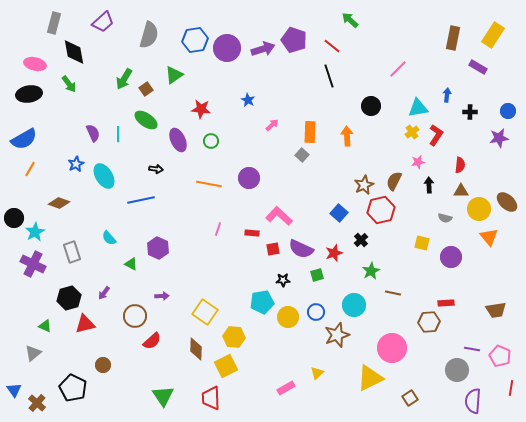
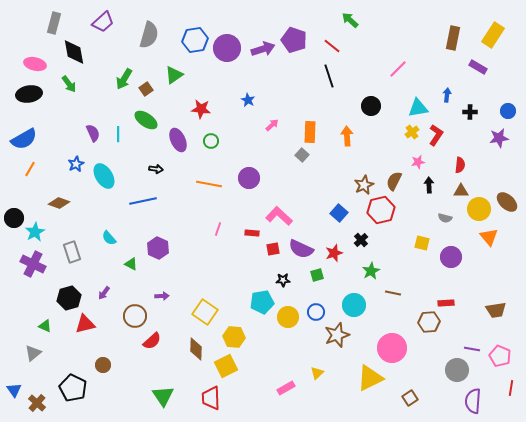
blue line at (141, 200): moved 2 px right, 1 px down
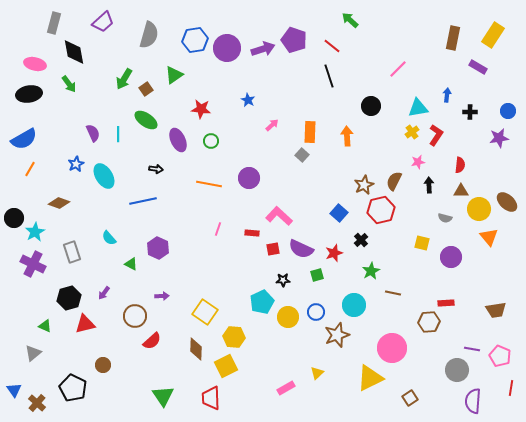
cyan pentagon at (262, 302): rotated 15 degrees counterclockwise
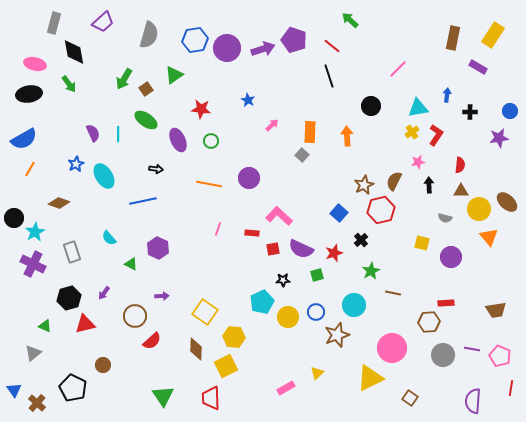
blue circle at (508, 111): moved 2 px right
gray circle at (457, 370): moved 14 px left, 15 px up
brown square at (410, 398): rotated 21 degrees counterclockwise
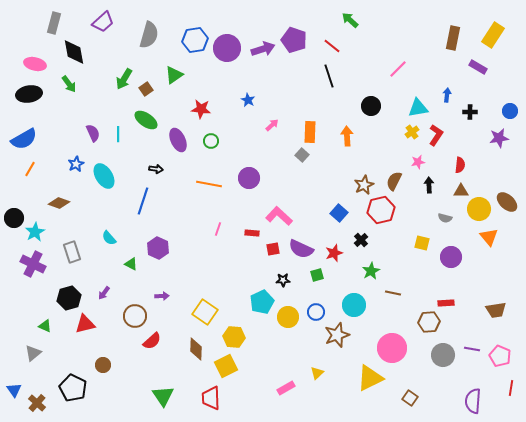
blue line at (143, 201): rotated 60 degrees counterclockwise
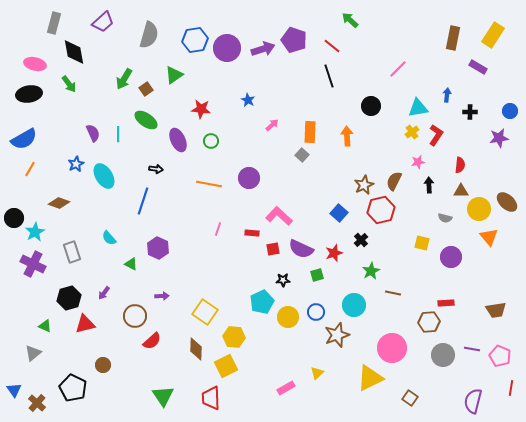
purple semicircle at (473, 401): rotated 10 degrees clockwise
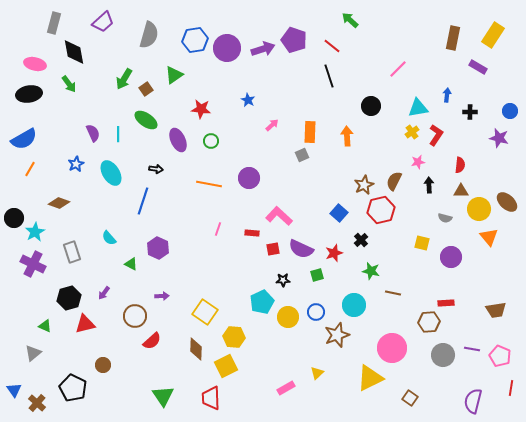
purple star at (499, 138): rotated 24 degrees clockwise
gray square at (302, 155): rotated 24 degrees clockwise
cyan ellipse at (104, 176): moved 7 px right, 3 px up
green star at (371, 271): rotated 30 degrees counterclockwise
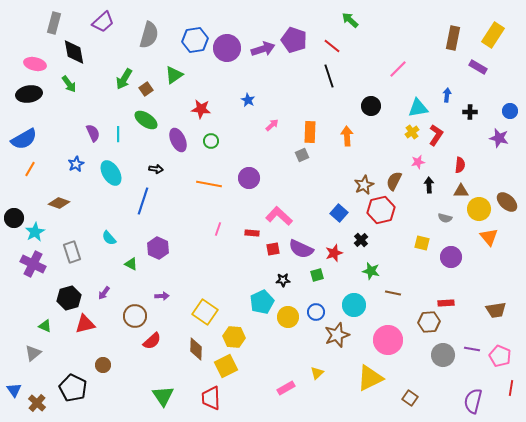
pink circle at (392, 348): moved 4 px left, 8 px up
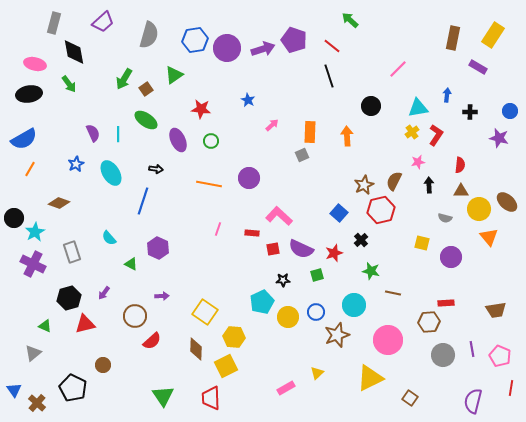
purple line at (472, 349): rotated 70 degrees clockwise
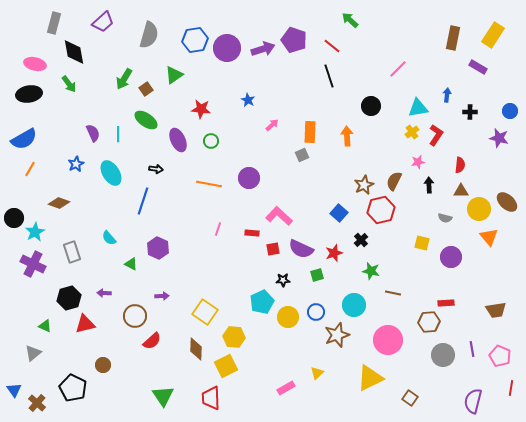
purple arrow at (104, 293): rotated 56 degrees clockwise
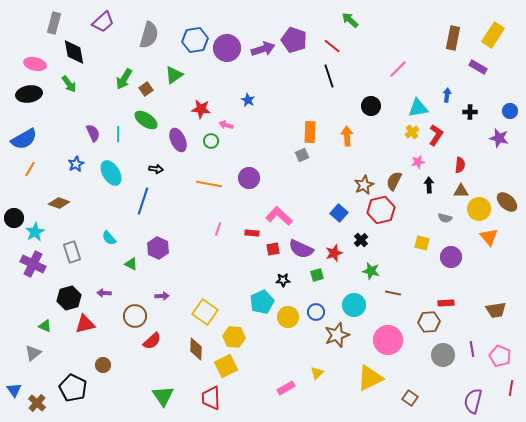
pink arrow at (272, 125): moved 46 px left; rotated 120 degrees counterclockwise
